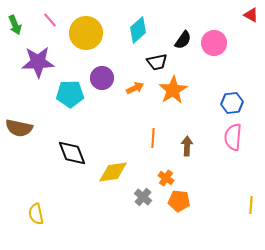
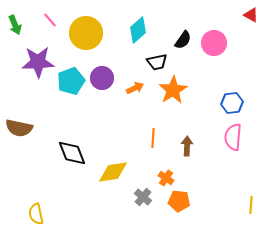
cyan pentagon: moved 1 px right, 13 px up; rotated 20 degrees counterclockwise
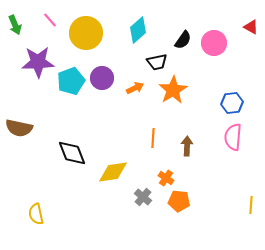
red triangle: moved 12 px down
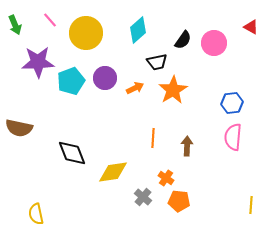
purple circle: moved 3 px right
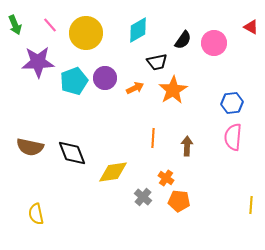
pink line: moved 5 px down
cyan diamond: rotated 12 degrees clockwise
cyan pentagon: moved 3 px right
brown semicircle: moved 11 px right, 19 px down
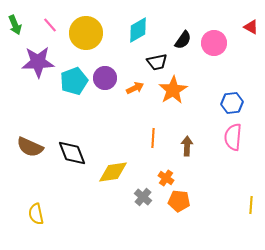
brown semicircle: rotated 12 degrees clockwise
